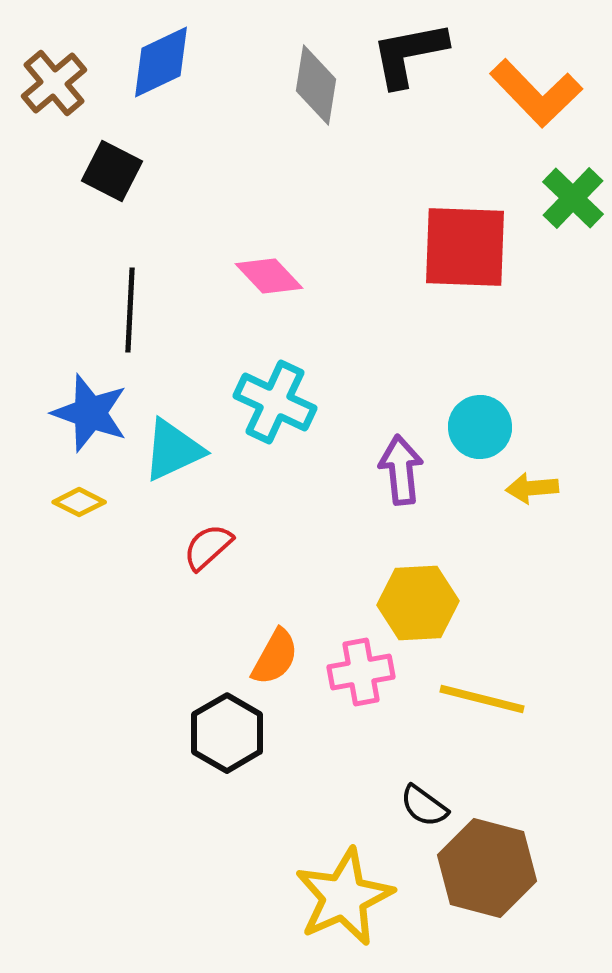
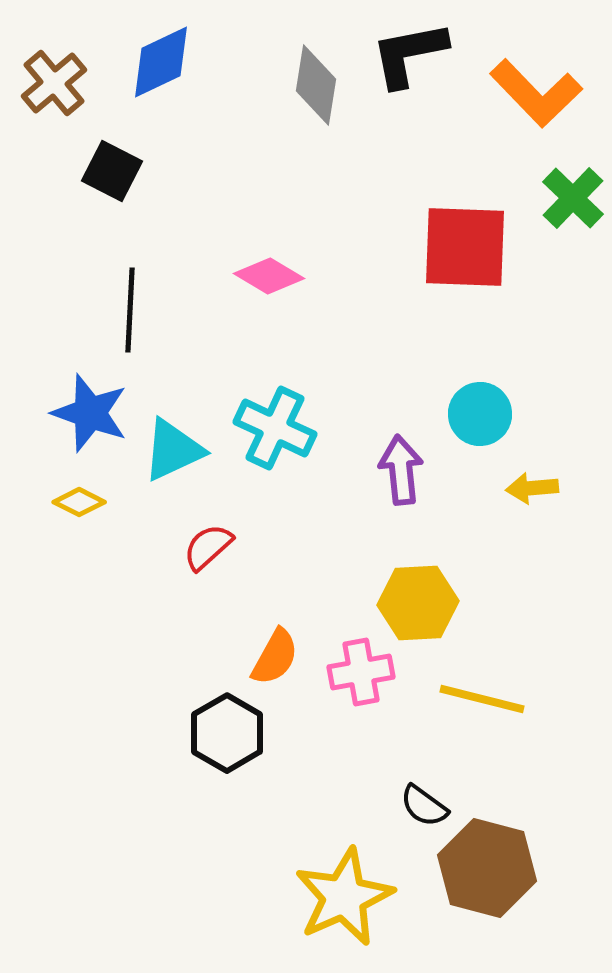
pink diamond: rotated 16 degrees counterclockwise
cyan cross: moved 26 px down
cyan circle: moved 13 px up
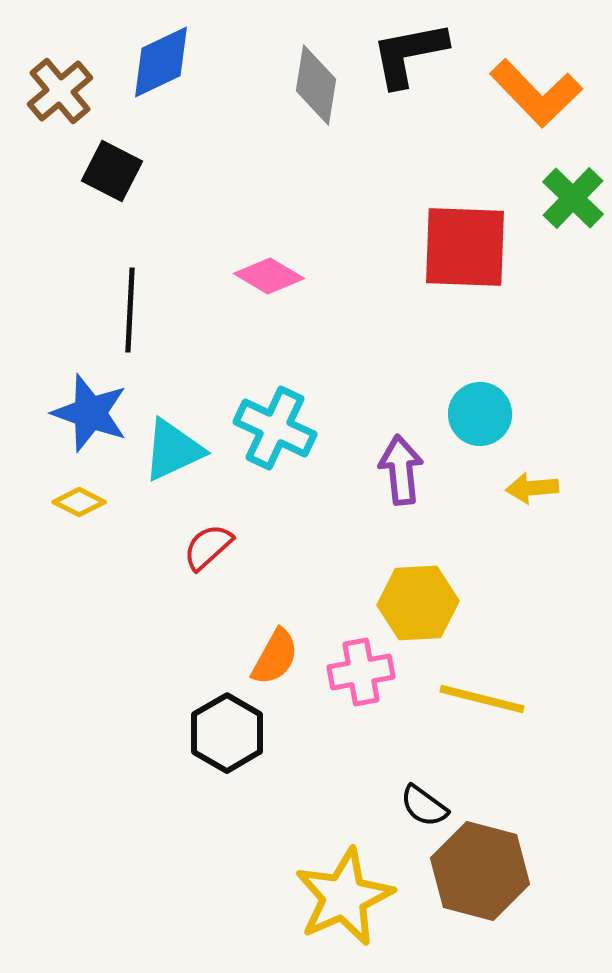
brown cross: moved 6 px right, 8 px down
brown hexagon: moved 7 px left, 3 px down
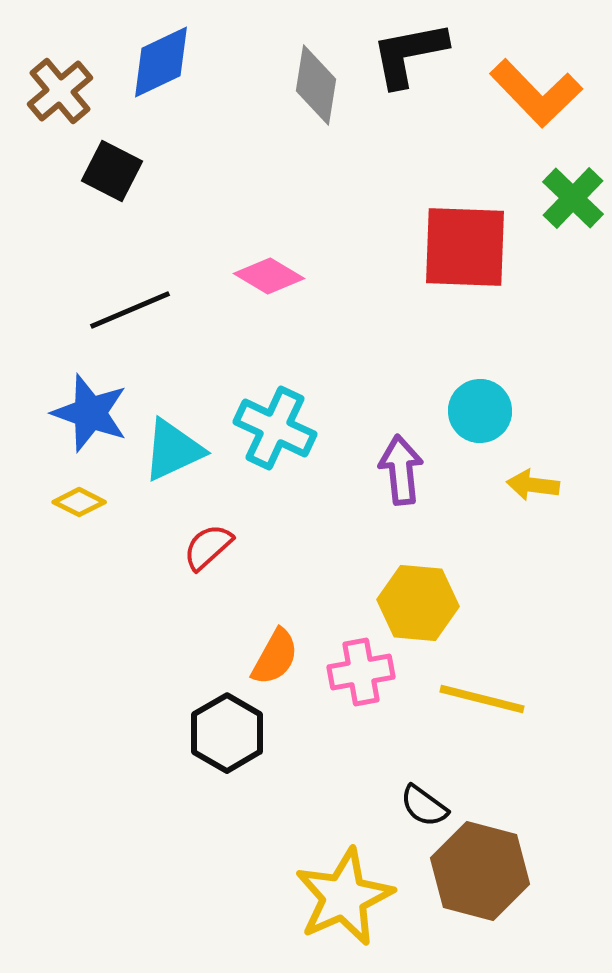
black line: rotated 64 degrees clockwise
cyan circle: moved 3 px up
yellow arrow: moved 1 px right, 3 px up; rotated 12 degrees clockwise
yellow hexagon: rotated 8 degrees clockwise
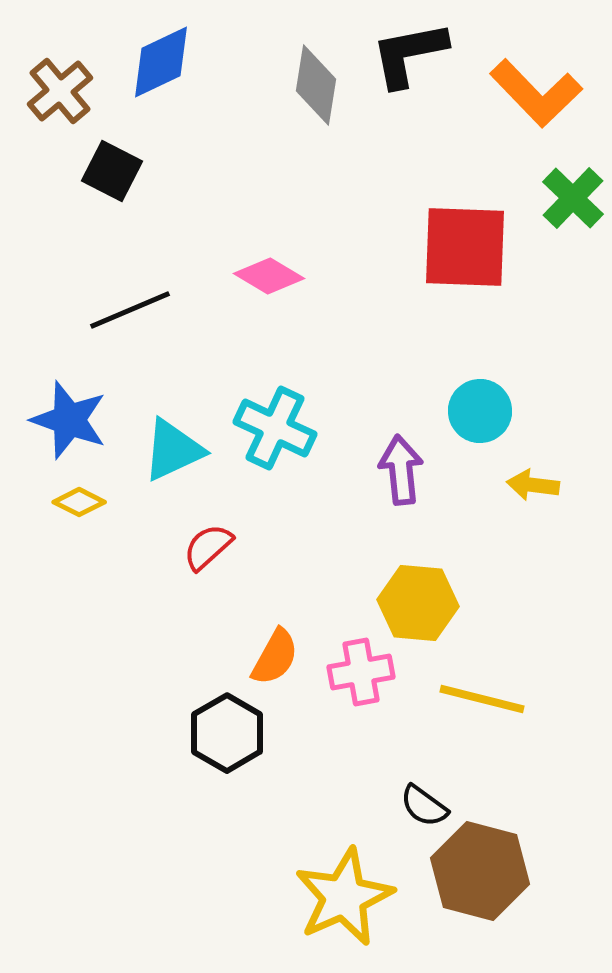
blue star: moved 21 px left, 7 px down
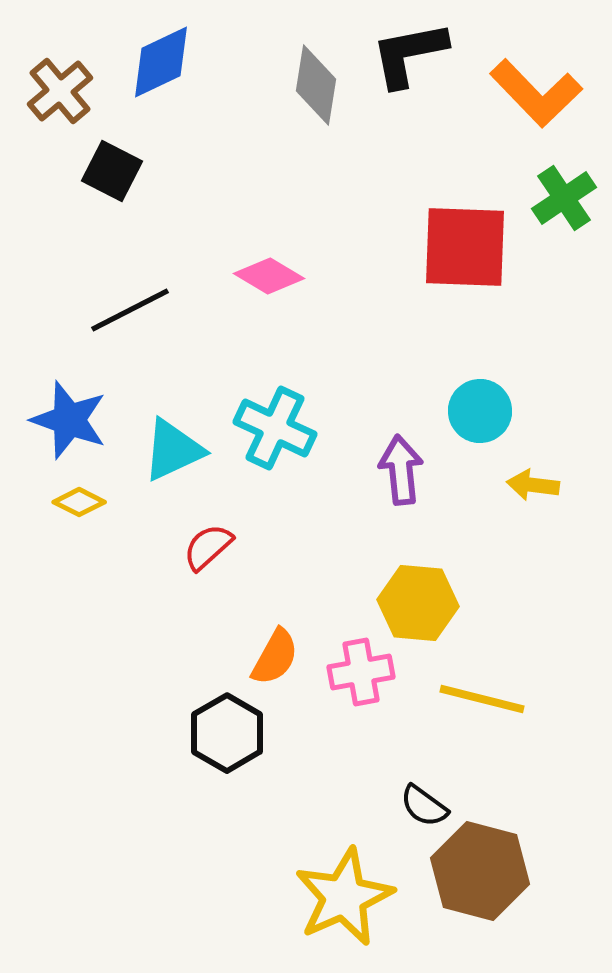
green cross: moved 9 px left; rotated 12 degrees clockwise
black line: rotated 4 degrees counterclockwise
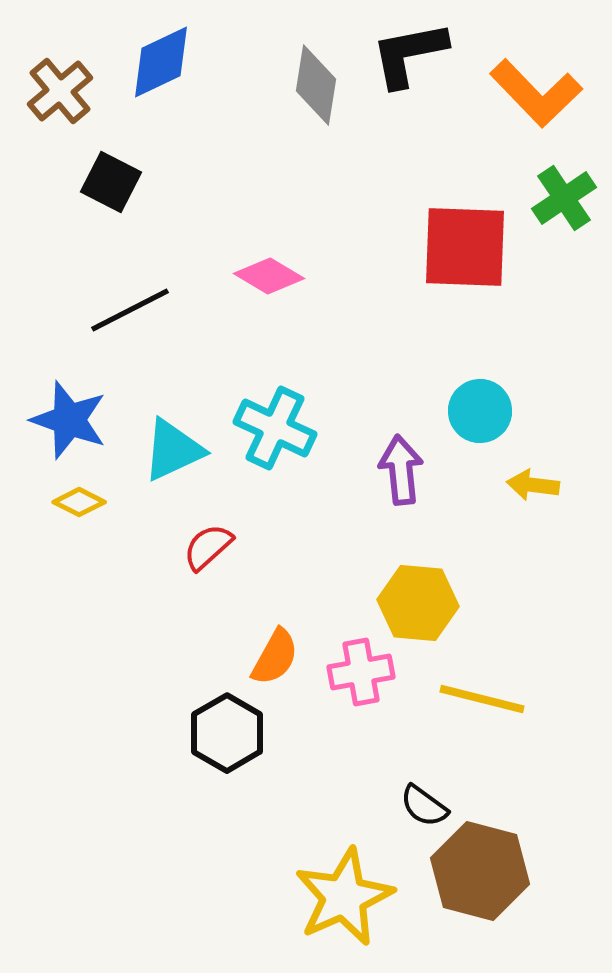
black square: moved 1 px left, 11 px down
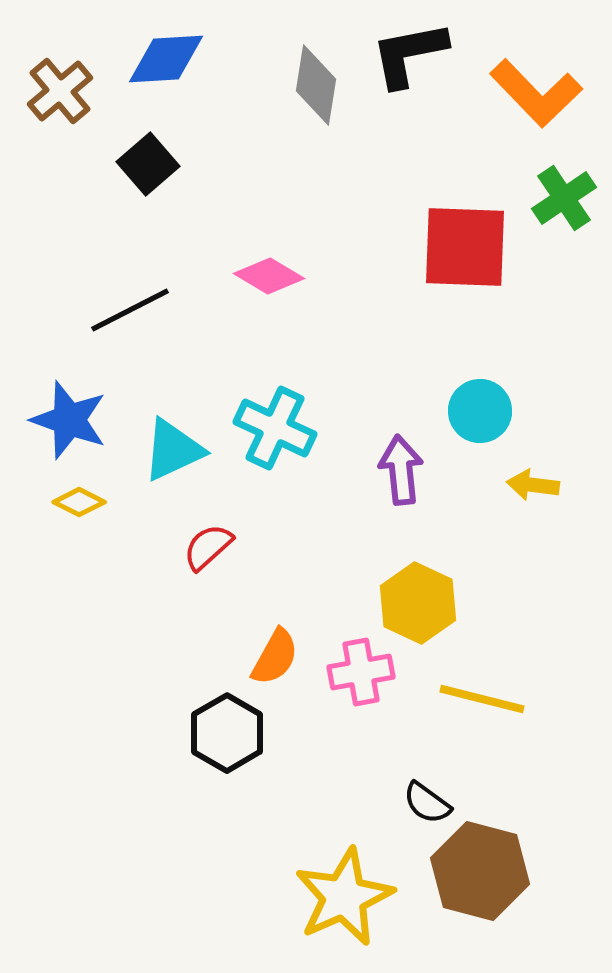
blue diamond: moved 5 px right, 3 px up; rotated 22 degrees clockwise
black square: moved 37 px right, 18 px up; rotated 22 degrees clockwise
yellow hexagon: rotated 20 degrees clockwise
black semicircle: moved 3 px right, 3 px up
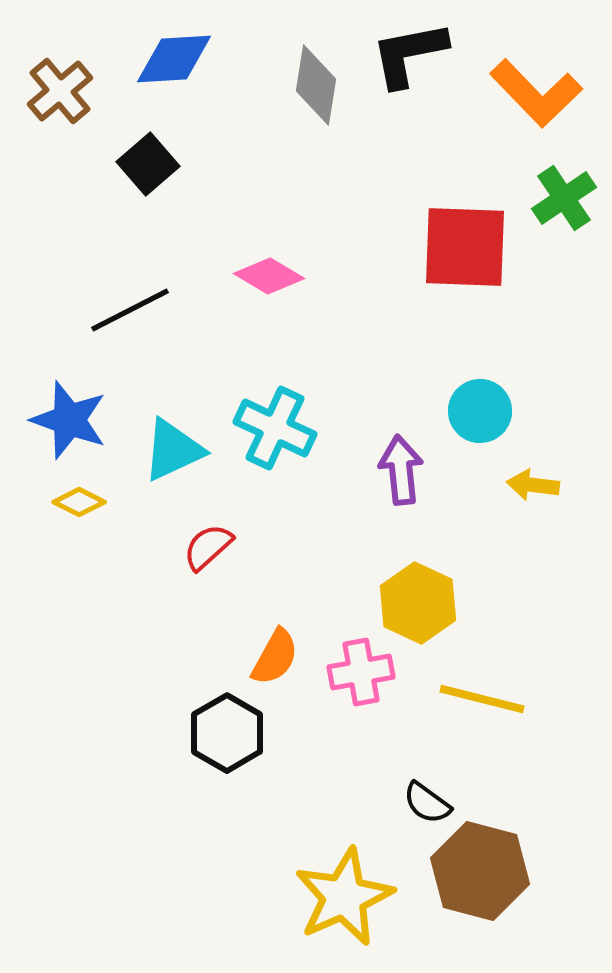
blue diamond: moved 8 px right
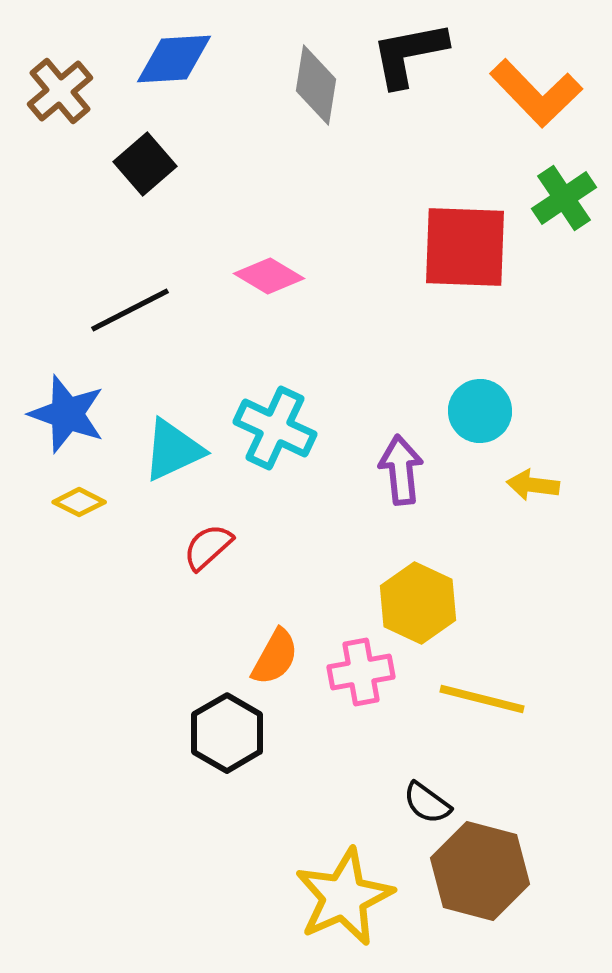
black square: moved 3 px left
blue star: moved 2 px left, 6 px up
